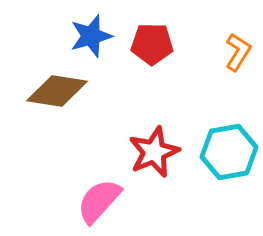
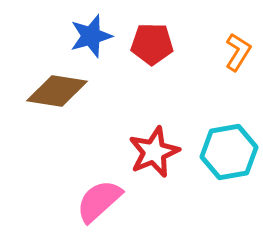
pink semicircle: rotated 6 degrees clockwise
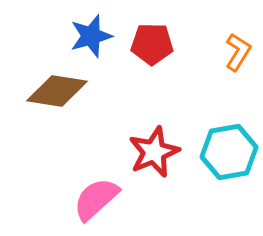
pink semicircle: moved 3 px left, 2 px up
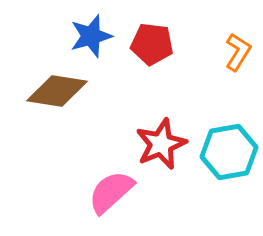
red pentagon: rotated 6 degrees clockwise
red star: moved 7 px right, 8 px up
pink semicircle: moved 15 px right, 7 px up
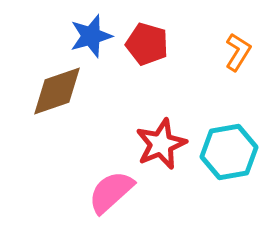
red pentagon: moved 5 px left; rotated 9 degrees clockwise
brown diamond: rotated 28 degrees counterclockwise
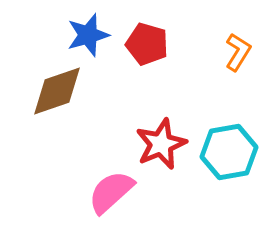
blue star: moved 3 px left, 1 px up
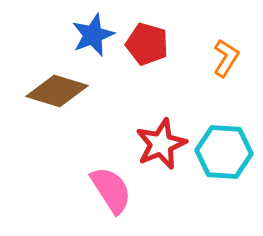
blue star: moved 5 px right; rotated 6 degrees counterclockwise
orange L-shape: moved 12 px left, 6 px down
brown diamond: rotated 36 degrees clockwise
cyan hexagon: moved 5 px left; rotated 14 degrees clockwise
pink semicircle: moved 2 px up; rotated 99 degrees clockwise
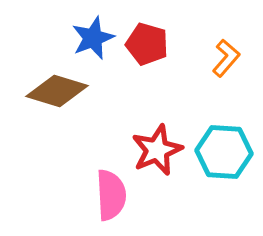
blue star: moved 3 px down
orange L-shape: rotated 9 degrees clockwise
red star: moved 4 px left, 6 px down
pink semicircle: moved 5 px down; rotated 30 degrees clockwise
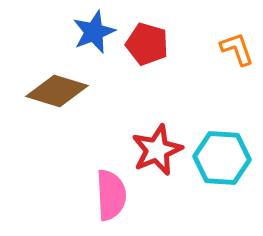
blue star: moved 1 px right, 6 px up
orange L-shape: moved 11 px right, 9 px up; rotated 60 degrees counterclockwise
cyan hexagon: moved 2 px left, 6 px down
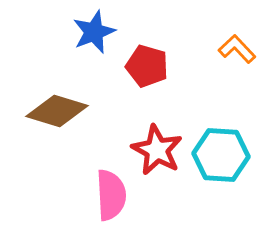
red pentagon: moved 22 px down
orange L-shape: rotated 24 degrees counterclockwise
brown diamond: moved 20 px down
red star: rotated 21 degrees counterclockwise
cyan hexagon: moved 1 px left, 3 px up
